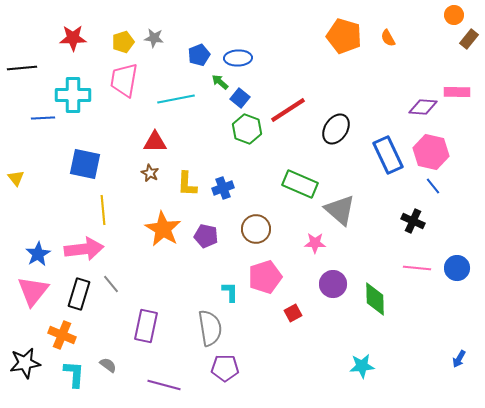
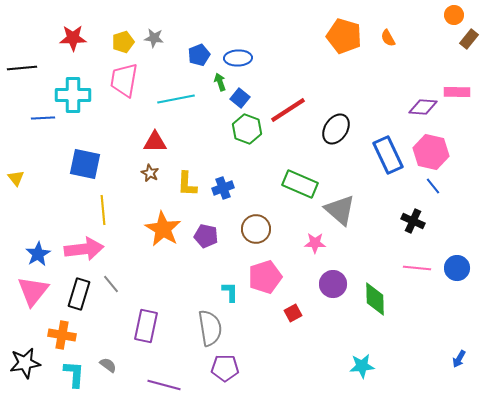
green arrow at (220, 82): rotated 30 degrees clockwise
orange cross at (62, 335): rotated 12 degrees counterclockwise
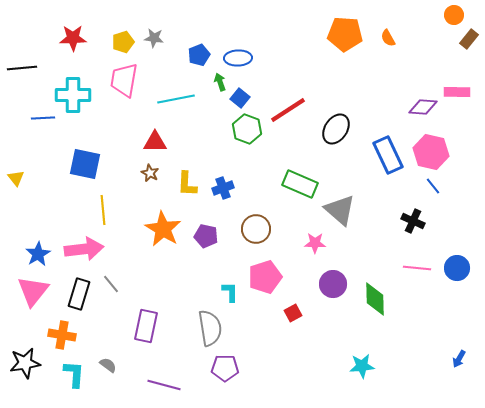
orange pentagon at (344, 36): moved 1 px right, 2 px up; rotated 12 degrees counterclockwise
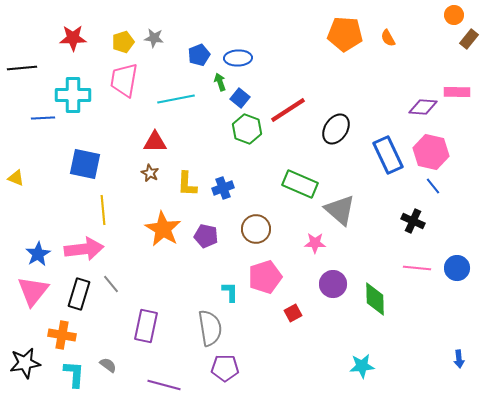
yellow triangle at (16, 178): rotated 30 degrees counterclockwise
blue arrow at (459, 359): rotated 36 degrees counterclockwise
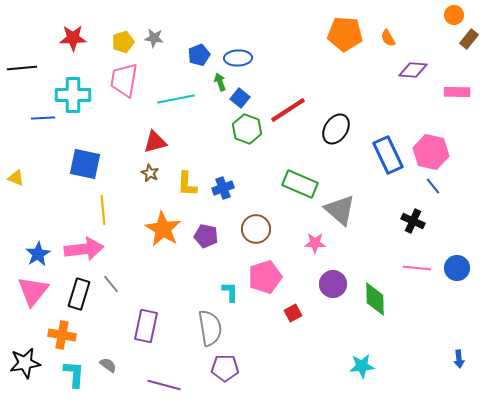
purple diamond at (423, 107): moved 10 px left, 37 px up
red triangle at (155, 142): rotated 15 degrees counterclockwise
